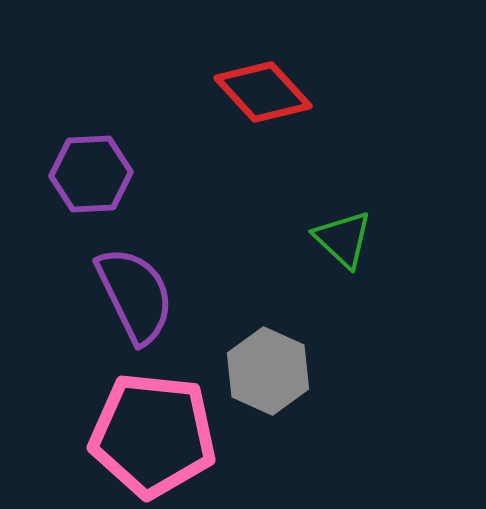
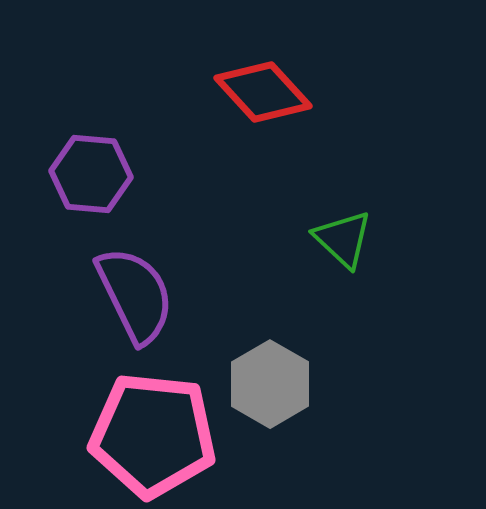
purple hexagon: rotated 8 degrees clockwise
gray hexagon: moved 2 px right, 13 px down; rotated 6 degrees clockwise
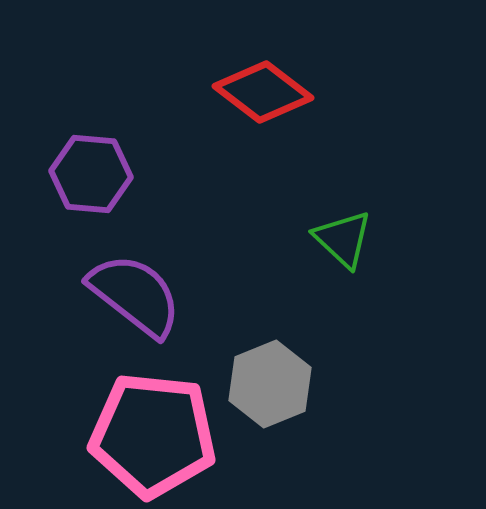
red diamond: rotated 10 degrees counterclockwise
purple semicircle: rotated 26 degrees counterclockwise
gray hexagon: rotated 8 degrees clockwise
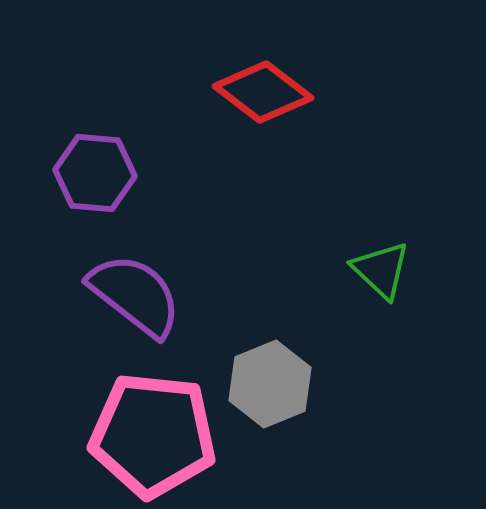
purple hexagon: moved 4 px right, 1 px up
green triangle: moved 38 px right, 31 px down
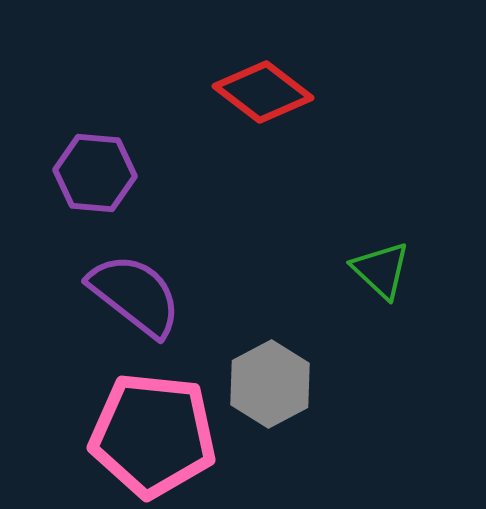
gray hexagon: rotated 6 degrees counterclockwise
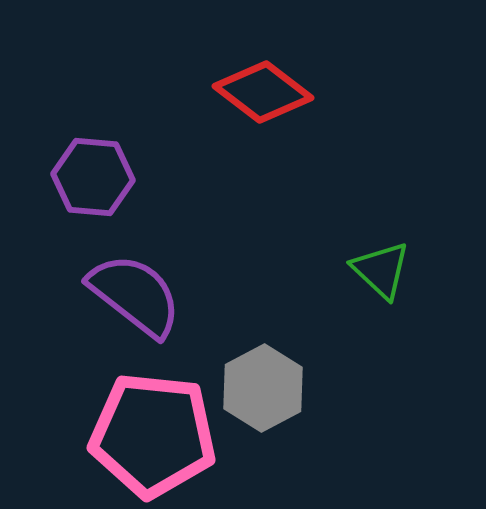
purple hexagon: moved 2 px left, 4 px down
gray hexagon: moved 7 px left, 4 px down
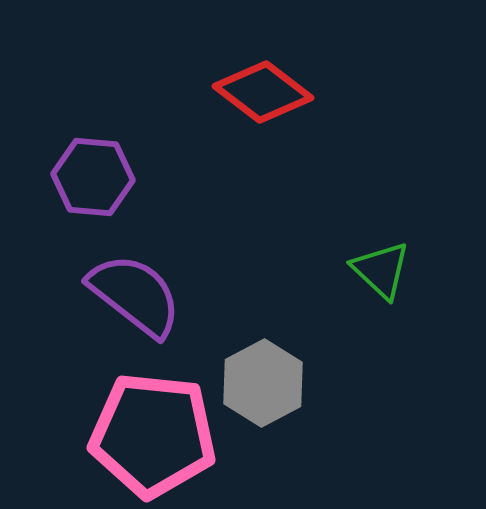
gray hexagon: moved 5 px up
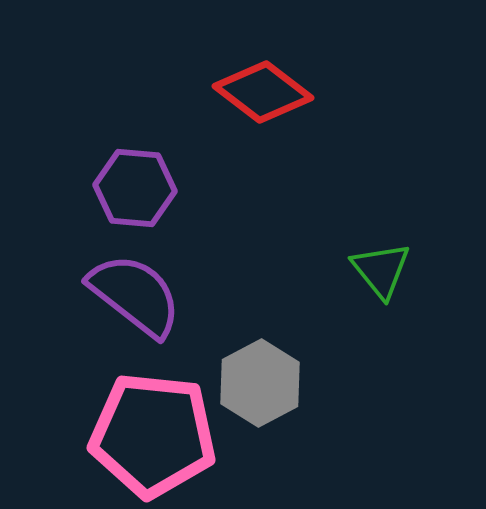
purple hexagon: moved 42 px right, 11 px down
green triangle: rotated 8 degrees clockwise
gray hexagon: moved 3 px left
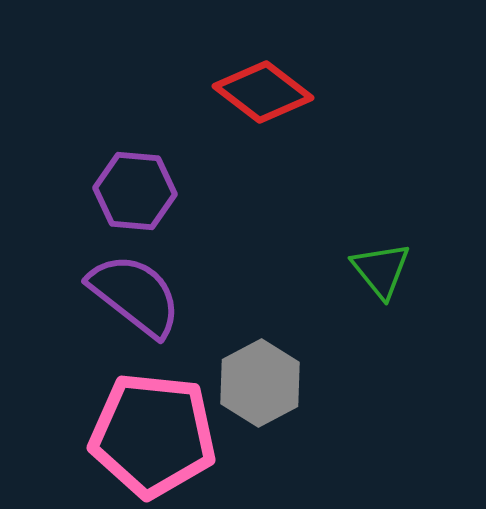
purple hexagon: moved 3 px down
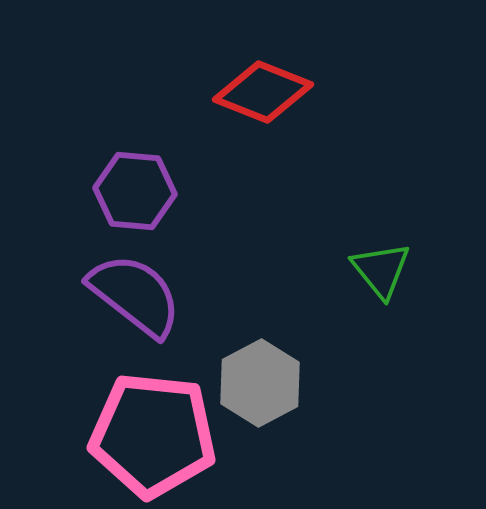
red diamond: rotated 16 degrees counterclockwise
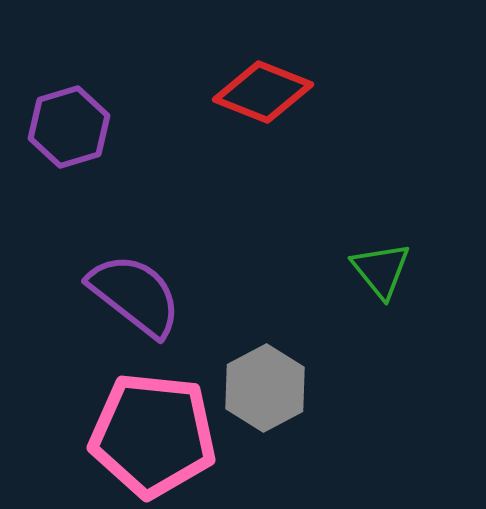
purple hexagon: moved 66 px left, 64 px up; rotated 22 degrees counterclockwise
gray hexagon: moved 5 px right, 5 px down
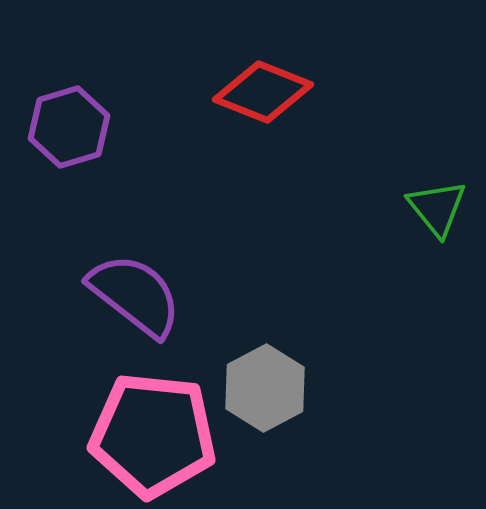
green triangle: moved 56 px right, 62 px up
